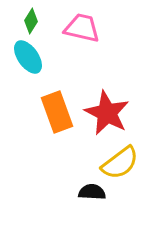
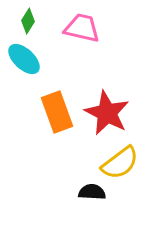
green diamond: moved 3 px left
cyan ellipse: moved 4 px left, 2 px down; rotated 12 degrees counterclockwise
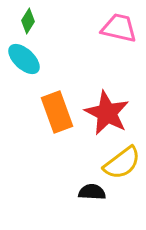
pink trapezoid: moved 37 px right
yellow semicircle: moved 2 px right
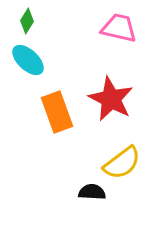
green diamond: moved 1 px left
cyan ellipse: moved 4 px right, 1 px down
red star: moved 4 px right, 14 px up
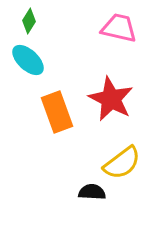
green diamond: moved 2 px right
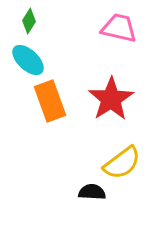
red star: rotated 12 degrees clockwise
orange rectangle: moved 7 px left, 11 px up
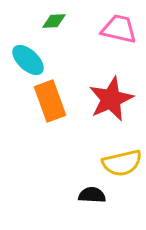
green diamond: moved 25 px right; rotated 55 degrees clockwise
pink trapezoid: moved 1 px down
red star: rotated 9 degrees clockwise
yellow semicircle: rotated 24 degrees clockwise
black semicircle: moved 3 px down
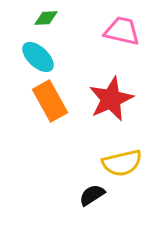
green diamond: moved 8 px left, 3 px up
pink trapezoid: moved 3 px right, 2 px down
cyan ellipse: moved 10 px right, 3 px up
orange rectangle: rotated 9 degrees counterclockwise
black semicircle: rotated 36 degrees counterclockwise
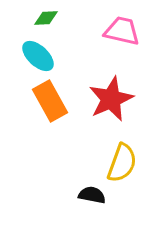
cyan ellipse: moved 1 px up
yellow semicircle: rotated 57 degrees counterclockwise
black semicircle: rotated 44 degrees clockwise
